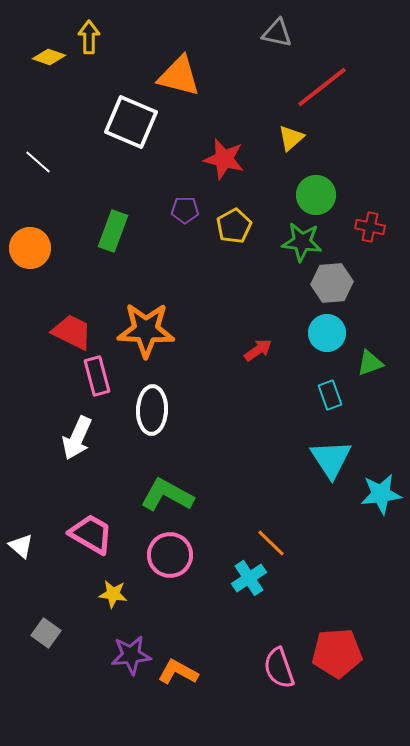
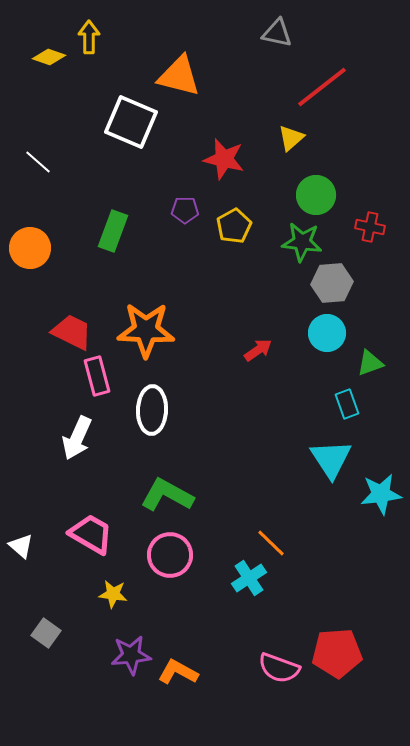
cyan rectangle: moved 17 px right, 9 px down
pink semicircle: rotated 51 degrees counterclockwise
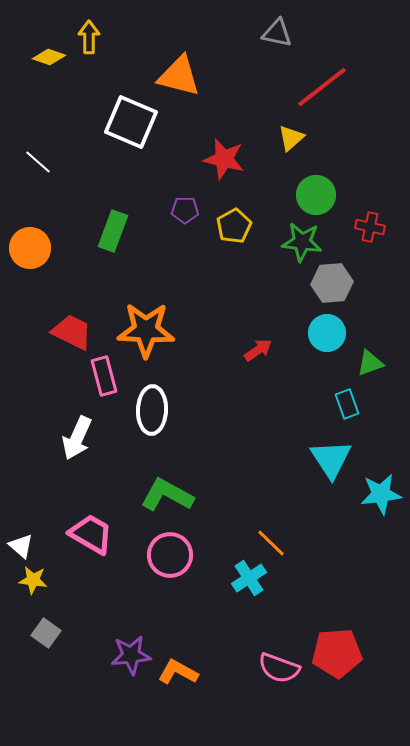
pink rectangle: moved 7 px right
yellow star: moved 80 px left, 14 px up
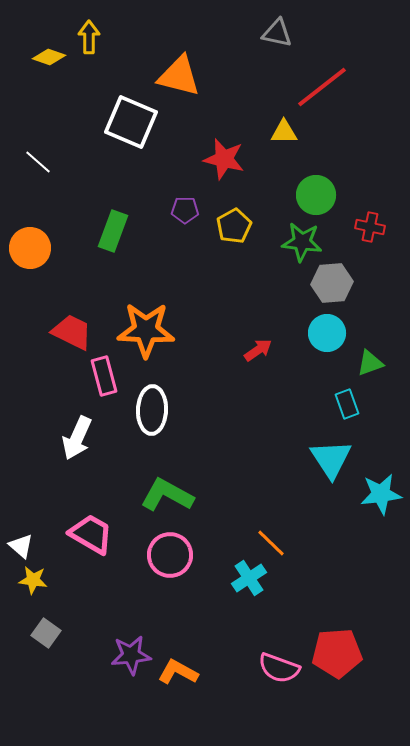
yellow triangle: moved 7 px left, 6 px up; rotated 40 degrees clockwise
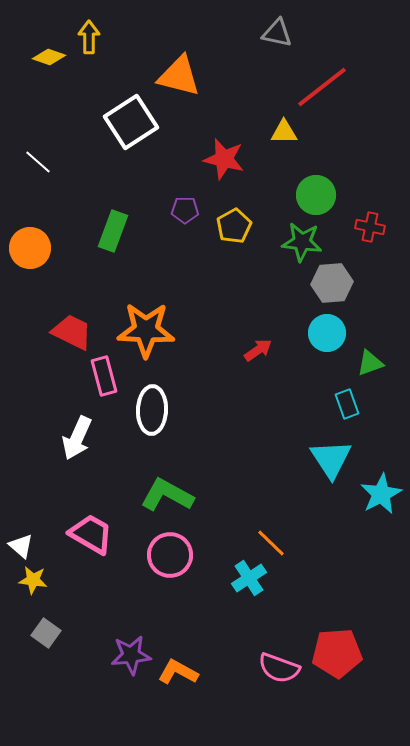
white square: rotated 34 degrees clockwise
cyan star: rotated 21 degrees counterclockwise
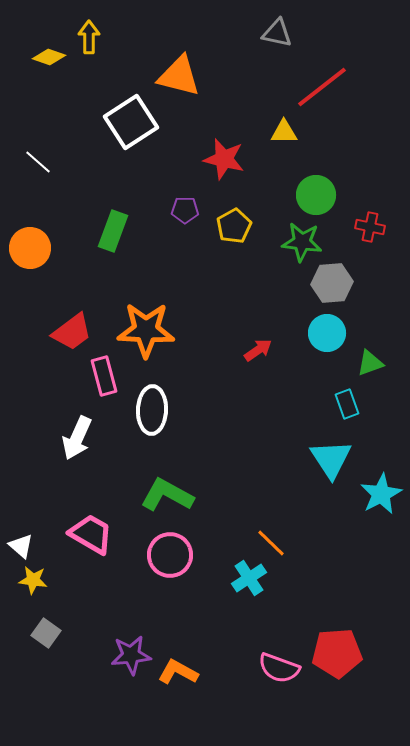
red trapezoid: rotated 117 degrees clockwise
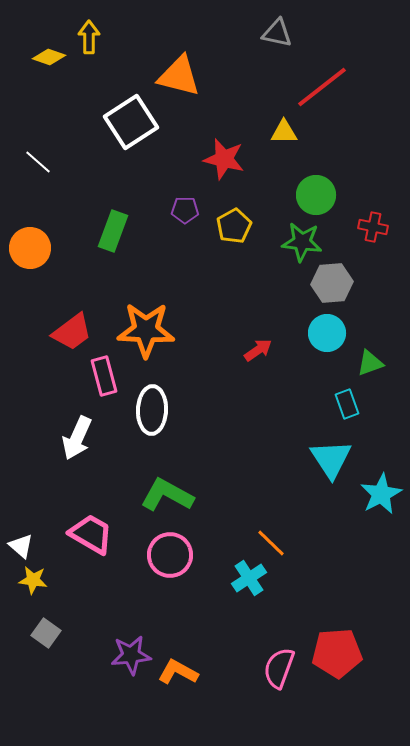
red cross: moved 3 px right
pink semicircle: rotated 90 degrees clockwise
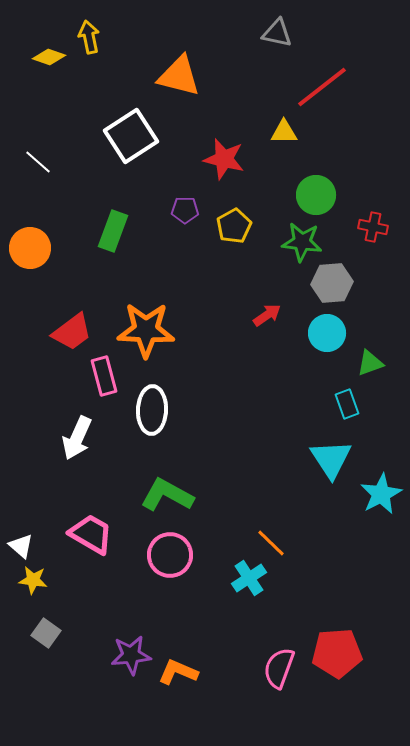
yellow arrow: rotated 12 degrees counterclockwise
white square: moved 14 px down
red arrow: moved 9 px right, 35 px up
orange L-shape: rotated 6 degrees counterclockwise
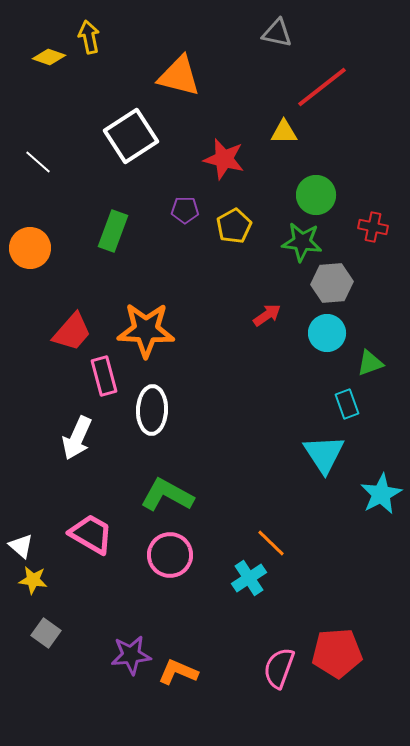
red trapezoid: rotated 12 degrees counterclockwise
cyan triangle: moved 7 px left, 5 px up
